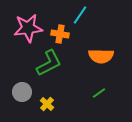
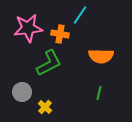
green line: rotated 40 degrees counterclockwise
yellow cross: moved 2 px left, 3 px down
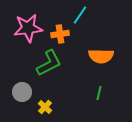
orange cross: rotated 18 degrees counterclockwise
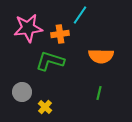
green L-shape: moved 1 px right, 2 px up; rotated 136 degrees counterclockwise
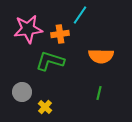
pink star: moved 1 px down
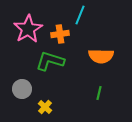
cyan line: rotated 12 degrees counterclockwise
pink star: rotated 24 degrees counterclockwise
gray circle: moved 3 px up
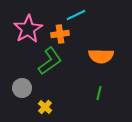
cyan line: moved 4 px left; rotated 42 degrees clockwise
green L-shape: rotated 128 degrees clockwise
gray circle: moved 1 px up
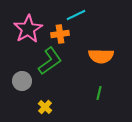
gray circle: moved 7 px up
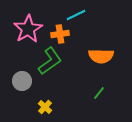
green line: rotated 24 degrees clockwise
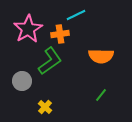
green line: moved 2 px right, 2 px down
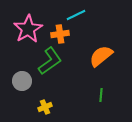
orange semicircle: rotated 140 degrees clockwise
green line: rotated 32 degrees counterclockwise
yellow cross: rotated 24 degrees clockwise
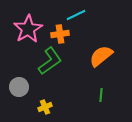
gray circle: moved 3 px left, 6 px down
